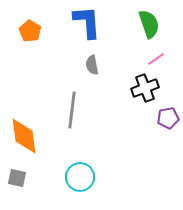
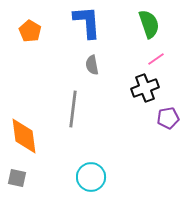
gray line: moved 1 px right, 1 px up
cyan circle: moved 11 px right
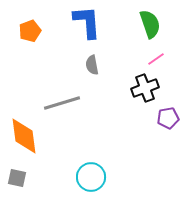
green semicircle: moved 1 px right
orange pentagon: rotated 20 degrees clockwise
gray line: moved 11 px left, 6 px up; rotated 66 degrees clockwise
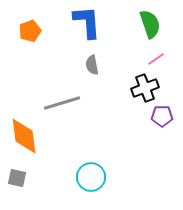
purple pentagon: moved 6 px left, 2 px up; rotated 10 degrees clockwise
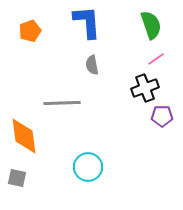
green semicircle: moved 1 px right, 1 px down
gray line: rotated 15 degrees clockwise
cyan circle: moved 3 px left, 10 px up
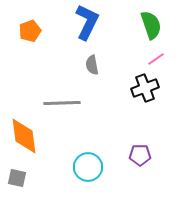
blue L-shape: rotated 30 degrees clockwise
purple pentagon: moved 22 px left, 39 px down
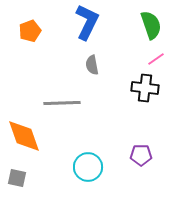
black cross: rotated 28 degrees clockwise
orange diamond: rotated 12 degrees counterclockwise
purple pentagon: moved 1 px right
